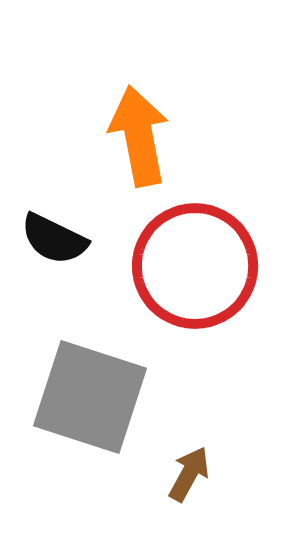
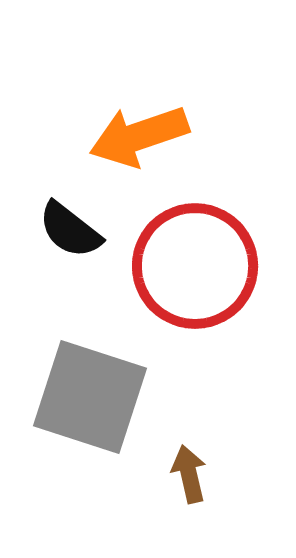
orange arrow: rotated 98 degrees counterclockwise
black semicircle: moved 16 px right, 9 px up; rotated 12 degrees clockwise
brown arrow: rotated 42 degrees counterclockwise
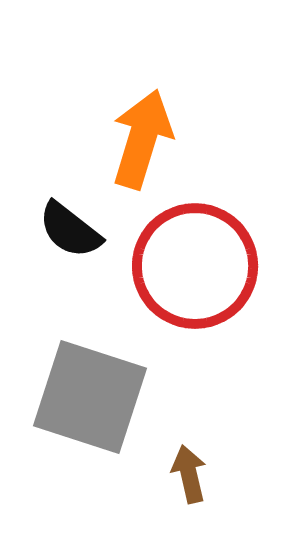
orange arrow: moved 3 px right, 3 px down; rotated 126 degrees clockwise
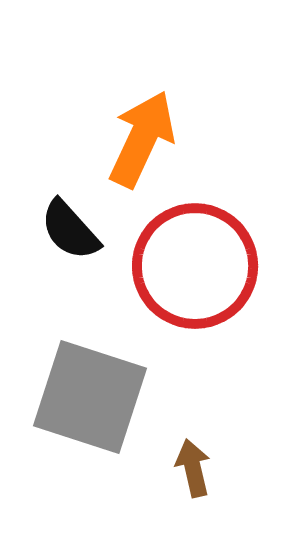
orange arrow: rotated 8 degrees clockwise
black semicircle: rotated 10 degrees clockwise
brown arrow: moved 4 px right, 6 px up
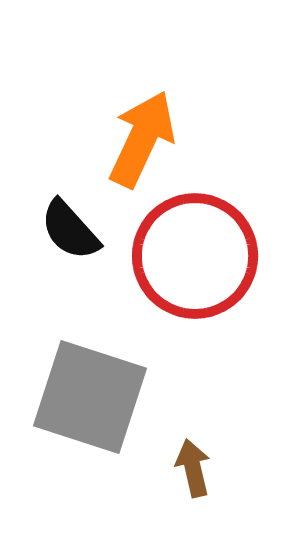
red circle: moved 10 px up
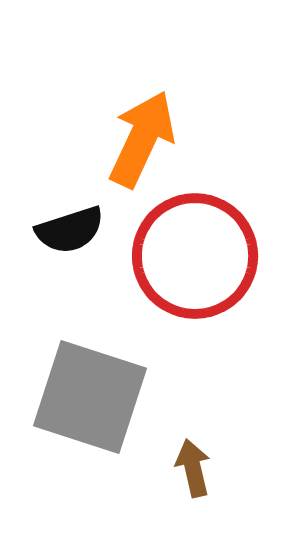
black semicircle: rotated 66 degrees counterclockwise
